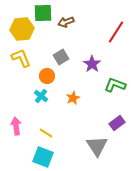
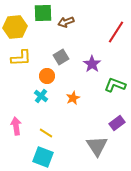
yellow hexagon: moved 7 px left, 2 px up
yellow L-shape: rotated 110 degrees clockwise
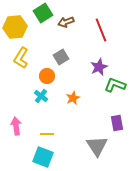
green square: rotated 30 degrees counterclockwise
red line: moved 15 px left, 2 px up; rotated 55 degrees counterclockwise
yellow L-shape: rotated 125 degrees clockwise
purple star: moved 7 px right, 3 px down; rotated 12 degrees clockwise
purple rectangle: rotated 63 degrees counterclockwise
yellow line: moved 1 px right, 1 px down; rotated 32 degrees counterclockwise
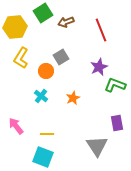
orange circle: moved 1 px left, 5 px up
pink arrow: rotated 30 degrees counterclockwise
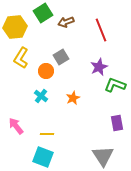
gray triangle: moved 6 px right, 10 px down
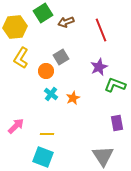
cyan cross: moved 10 px right, 2 px up
pink arrow: rotated 84 degrees clockwise
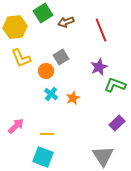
yellow L-shape: rotated 55 degrees counterclockwise
purple rectangle: rotated 56 degrees clockwise
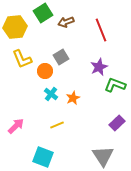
yellow L-shape: moved 1 px right, 1 px down
orange circle: moved 1 px left
yellow line: moved 10 px right, 9 px up; rotated 24 degrees counterclockwise
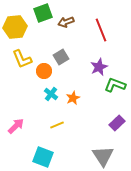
green square: rotated 12 degrees clockwise
orange circle: moved 1 px left
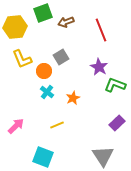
purple star: rotated 18 degrees counterclockwise
cyan cross: moved 4 px left, 2 px up
